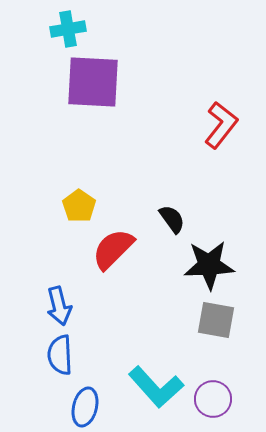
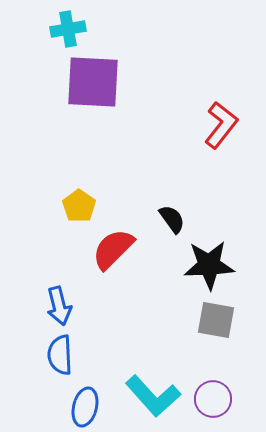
cyan L-shape: moved 3 px left, 9 px down
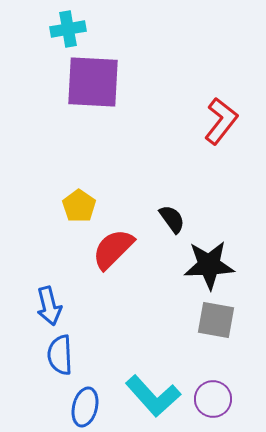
red L-shape: moved 4 px up
blue arrow: moved 10 px left
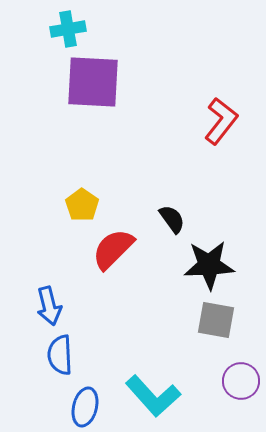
yellow pentagon: moved 3 px right, 1 px up
purple circle: moved 28 px right, 18 px up
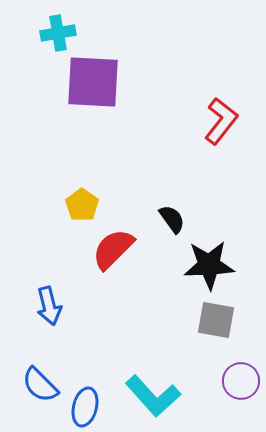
cyan cross: moved 10 px left, 4 px down
blue semicircle: moved 20 px left, 30 px down; rotated 42 degrees counterclockwise
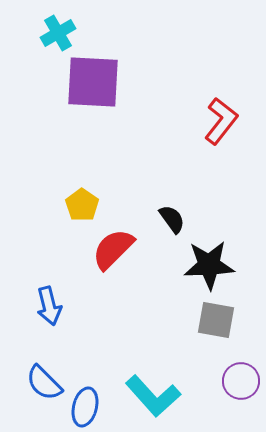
cyan cross: rotated 20 degrees counterclockwise
blue semicircle: moved 4 px right, 2 px up
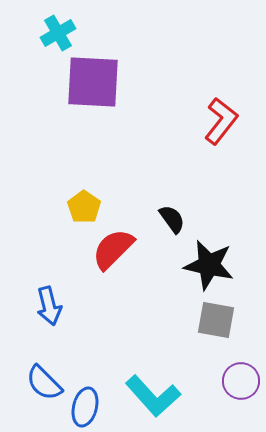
yellow pentagon: moved 2 px right, 2 px down
black star: rotated 15 degrees clockwise
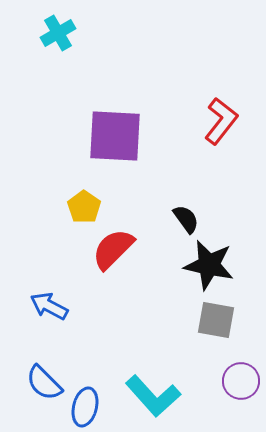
purple square: moved 22 px right, 54 px down
black semicircle: moved 14 px right
blue arrow: rotated 132 degrees clockwise
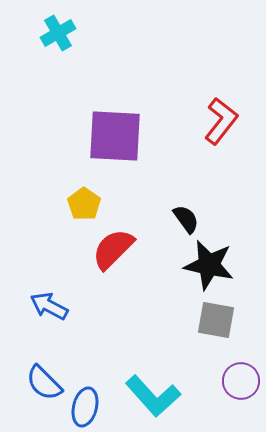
yellow pentagon: moved 3 px up
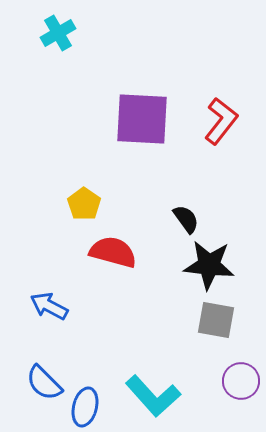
purple square: moved 27 px right, 17 px up
red semicircle: moved 3 px down; rotated 60 degrees clockwise
black star: rotated 6 degrees counterclockwise
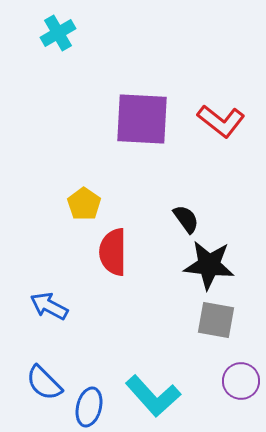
red L-shape: rotated 90 degrees clockwise
red semicircle: rotated 105 degrees counterclockwise
blue ellipse: moved 4 px right
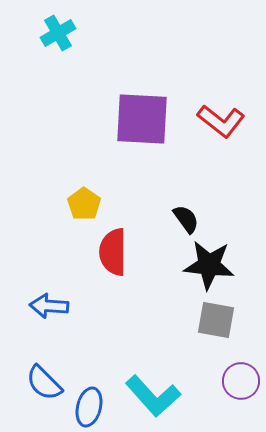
blue arrow: rotated 24 degrees counterclockwise
